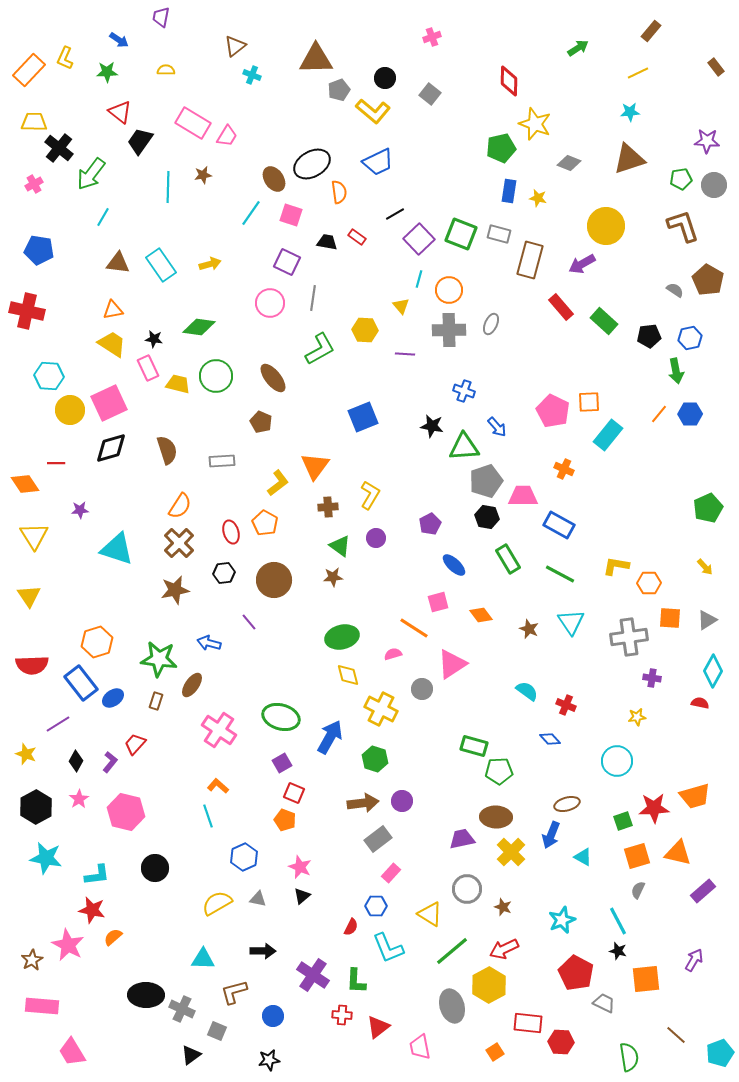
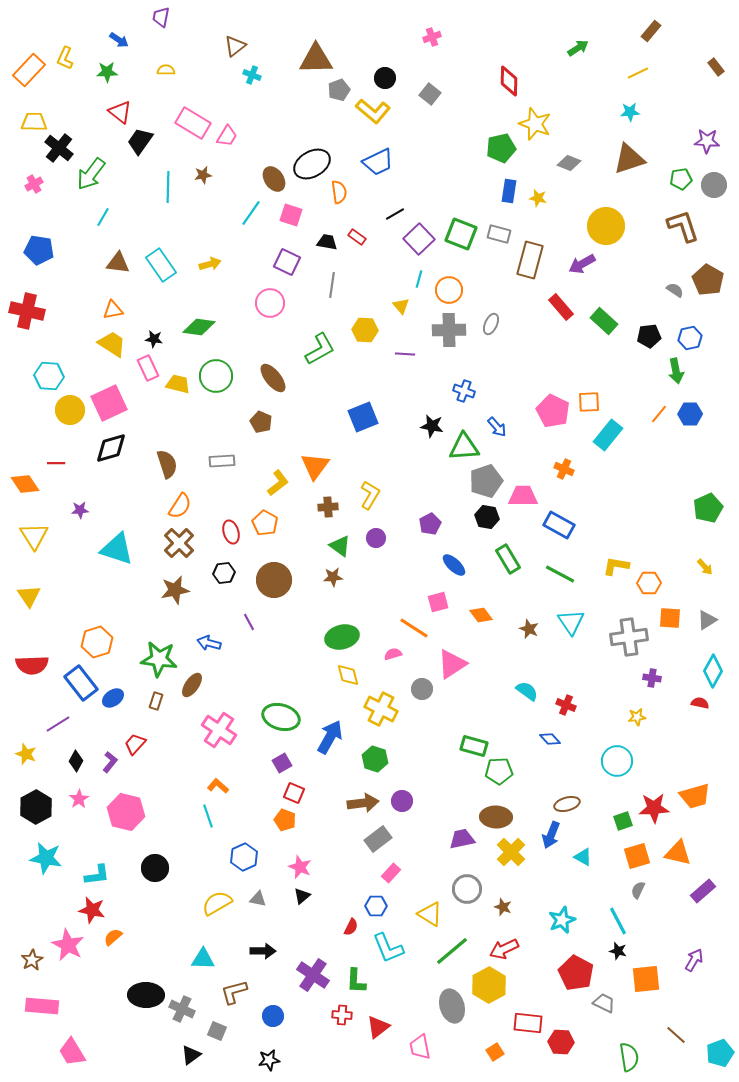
gray line at (313, 298): moved 19 px right, 13 px up
brown semicircle at (167, 450): moved 14 px down
purple line at (249, 622): rotated 12 degrees clockwise
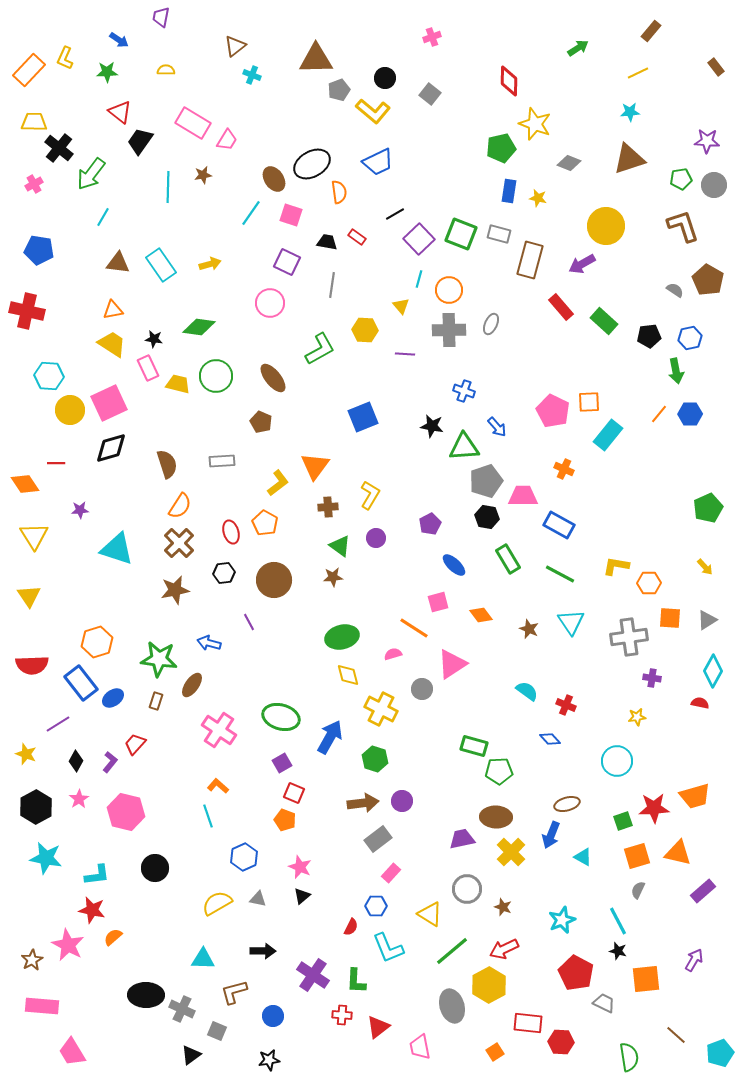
pink trapezoid at (227, 136): moved 4 px down
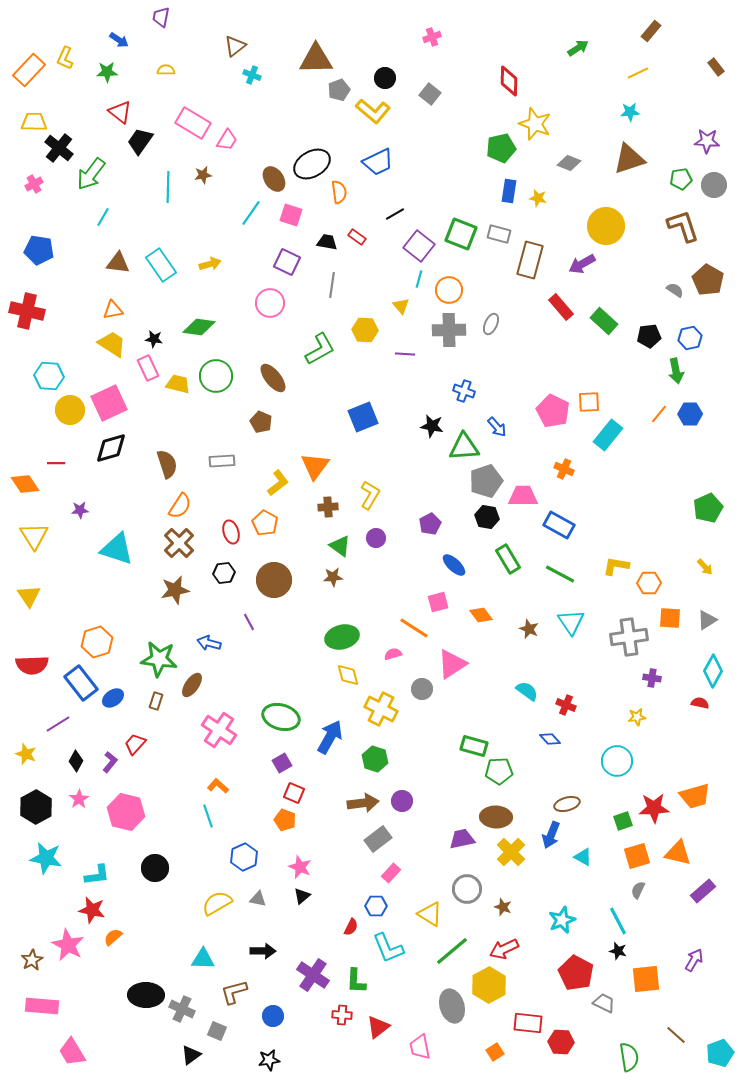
purple square at (419, 239): moved 7 px down; rotated 8 degrees counterclockwise
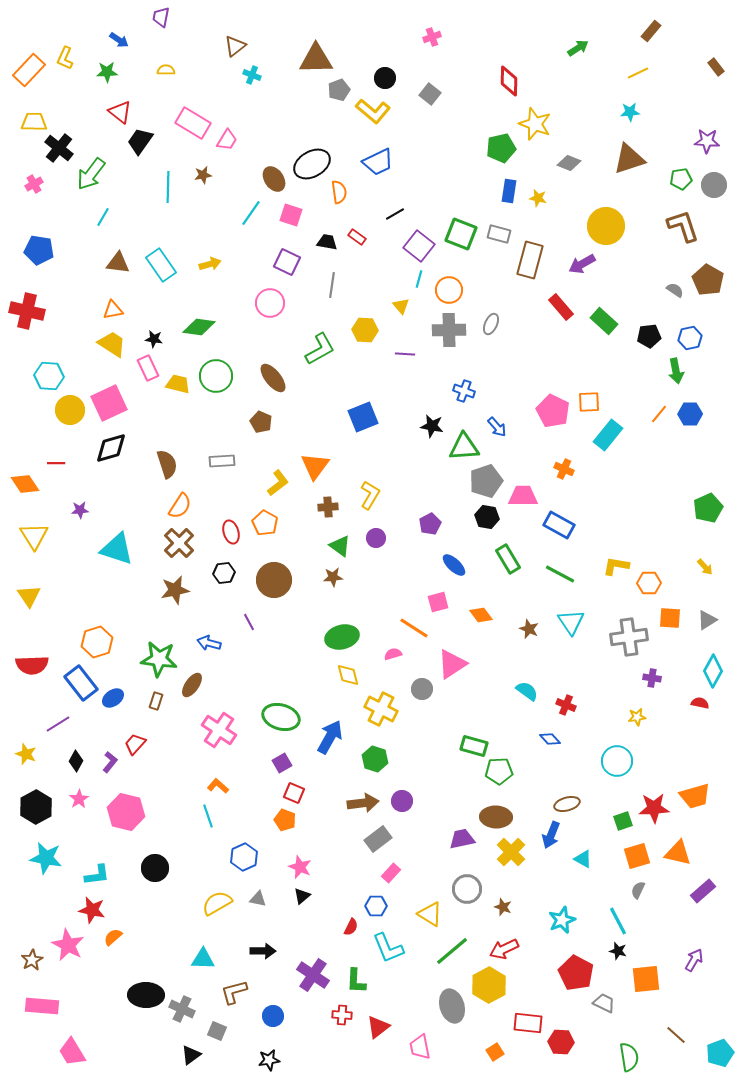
cyan triangle at (583, 857): moved 2 px down
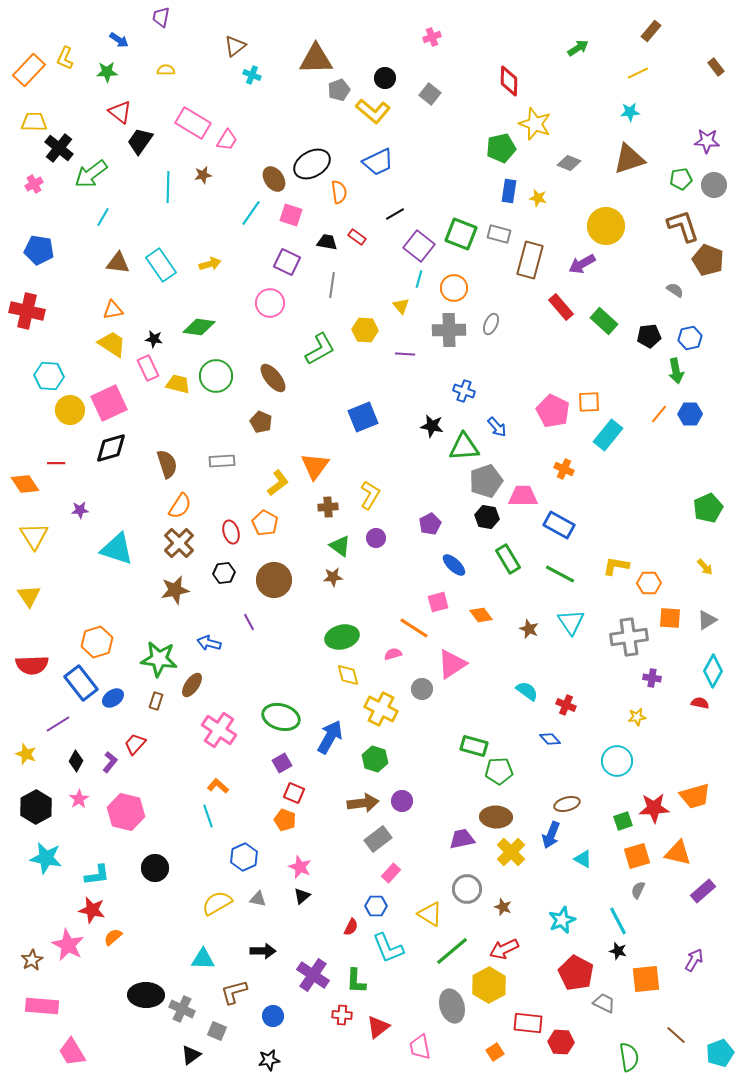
green arrow at (91, 174): rotated 16 degrees clockwise
brown pentagon at (708, 280): moved 20 px up; rotated 8 degrees counterclockwise
orange circle at (449, 290): moved 5 px right, 2 px up
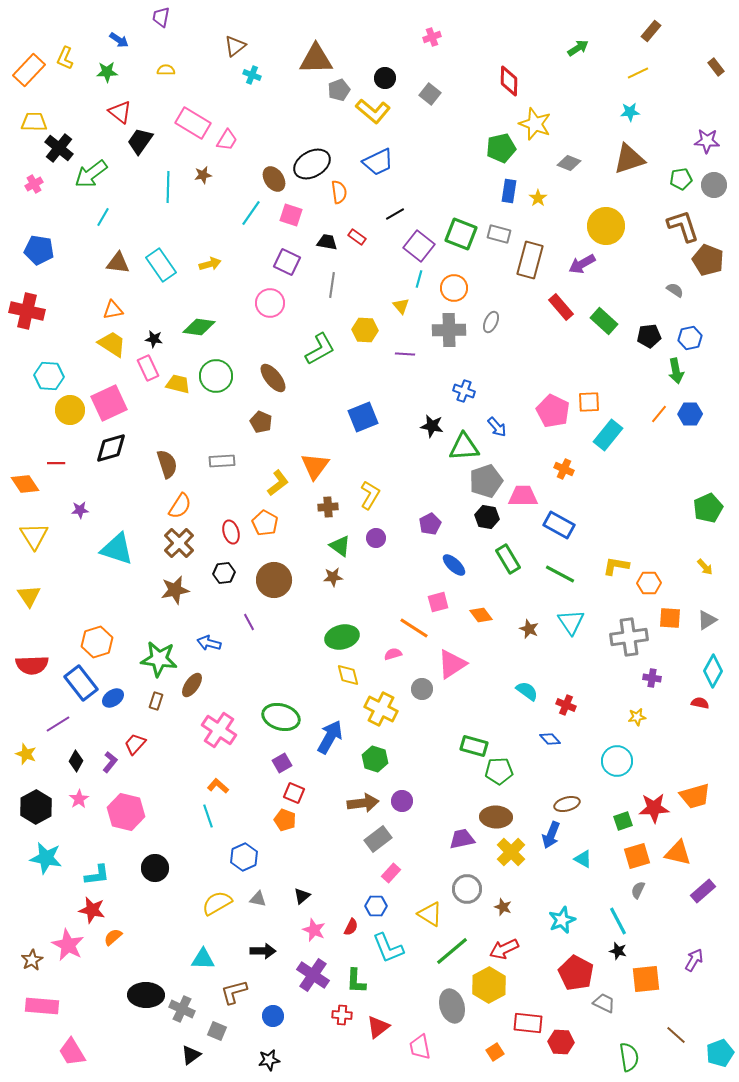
yellow star at (538, 198): rotated 24 degrees clockwise
gray ellipse at (491, 324): moved 2 px up
pink star at (300, 867): moved 14 px right, 63 px down
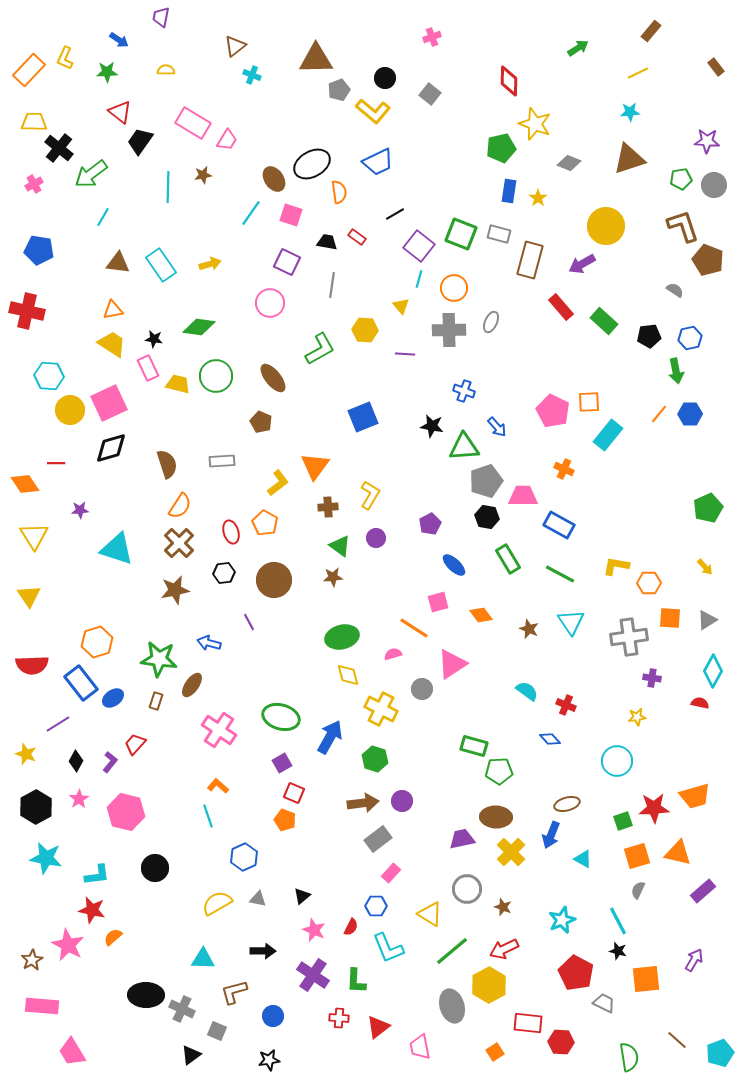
red cross at (342, 1015): moved 3 px left, 3 px down
brown line at (676, 1035): moved 1 px right, 5 px down
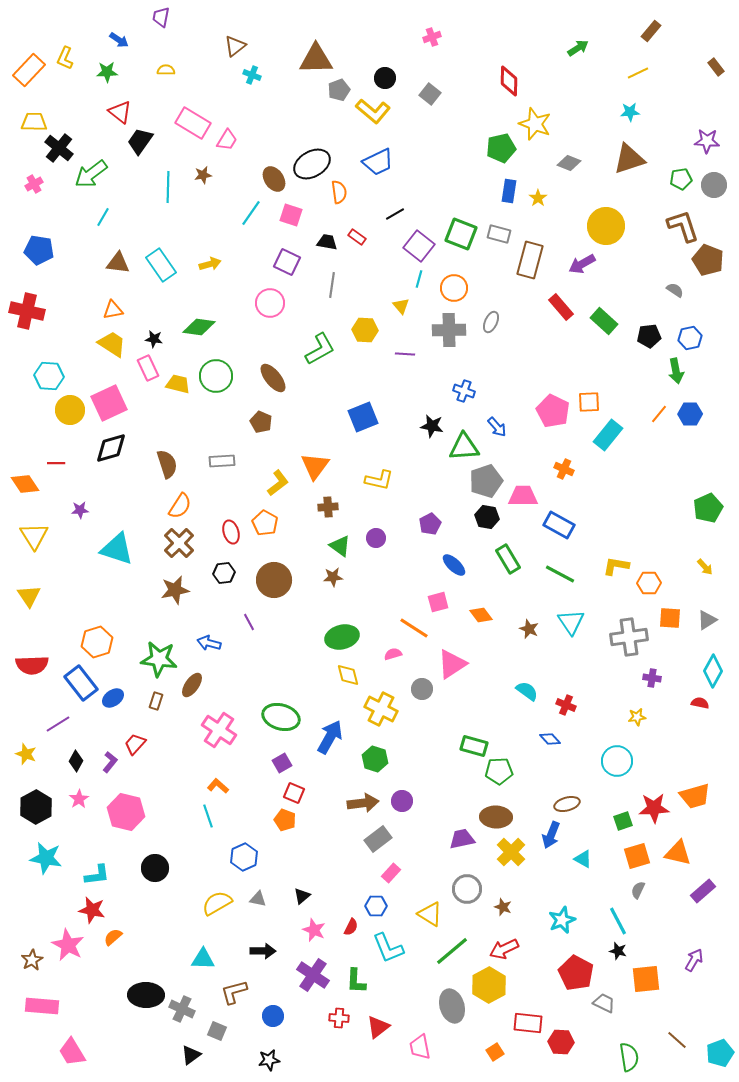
yellow L-shape at (370, 495): moved 9 px right, 15 px up; rotated 72 degrees clockwise
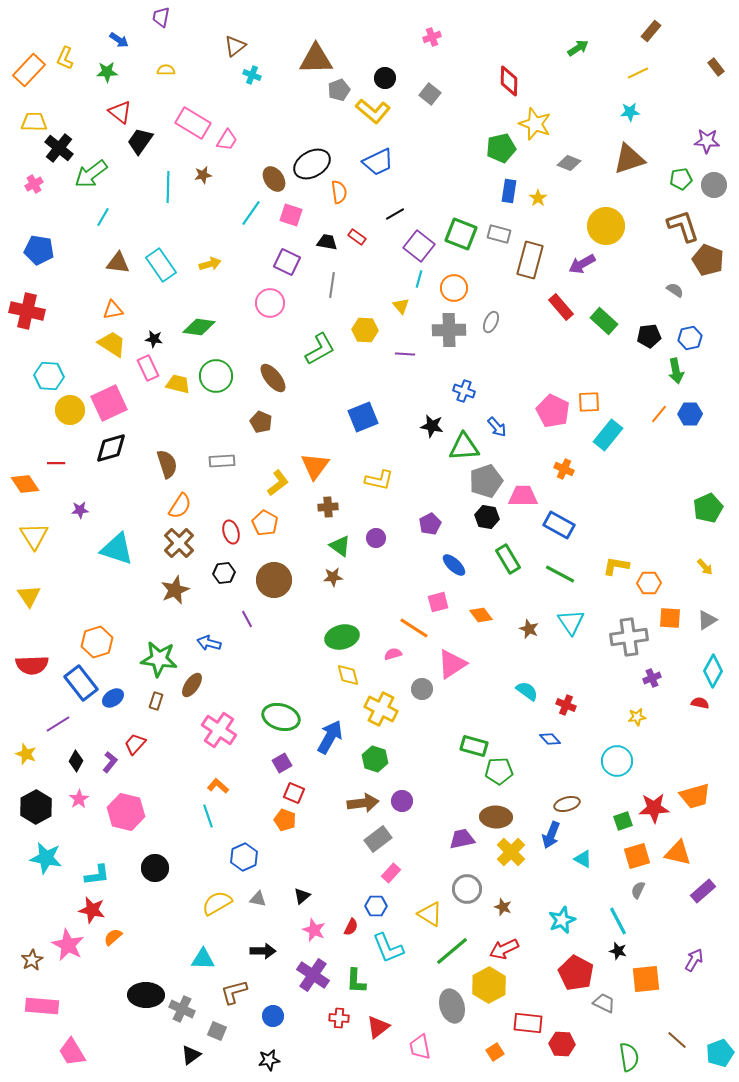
brown star at (175, 590): rotated 12 degrees counterclockwise
purple line at (249, 622): moved 2 px left, 3 px up
purple cross at (652, 678): rotated 30 degrees counterclockwise
red hexagon at (561, 1042): moved 1 px right, 2 px down
